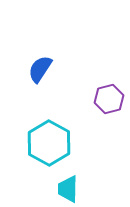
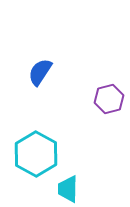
blue semicircle: moved 3 px down
cyan hexagon: moved 13 px left, 11 px down
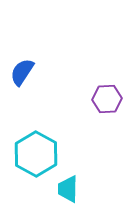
blue semicircle: moved 18 px left
purple hexagon: moved 2 px left; rotated 12 degrees clockwise
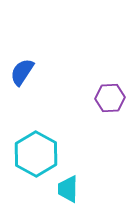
purple hexagon: moved 3 px right, 1 px up
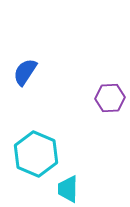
blue semicircle: moved 3 px right
cyan hexagon: rotated 6 degrees counterclockwise
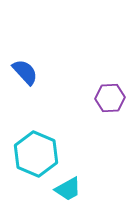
blue semicircle: rotated 104 degrees clockwise
cyan trapezoid: rotated 120 degrees counterclockwise
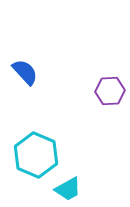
purple hexagon: moved 7 px up
cyan hexagon: moved 1 px down
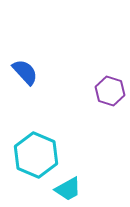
purple hexagon: rotated 20 degrees clockwise
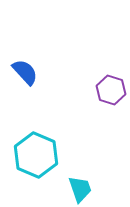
purple hexagon: moved 1 px right, 1 px up
cyan trapezoid: moved 12 px right; rotated 80 degrees counterclockwise
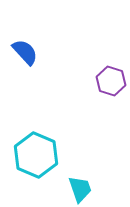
blue semicircle: moved 20 px up
purple hexagon: moved 9 px up
